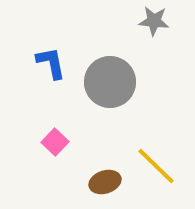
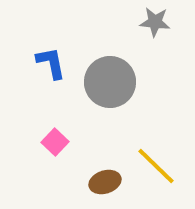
gray star: moved 1 px right, 1 px down
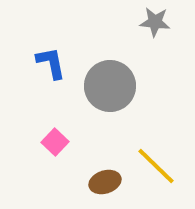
gray circle: moved 4 px down
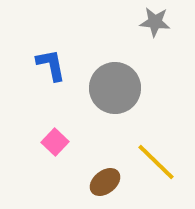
blue L-shape: moved 2 px down
gray circle: moved 5 px right, 2 px down
yellow line: moved 4 px up
brown ellipse: rotated 20 degrees counterclockwise
